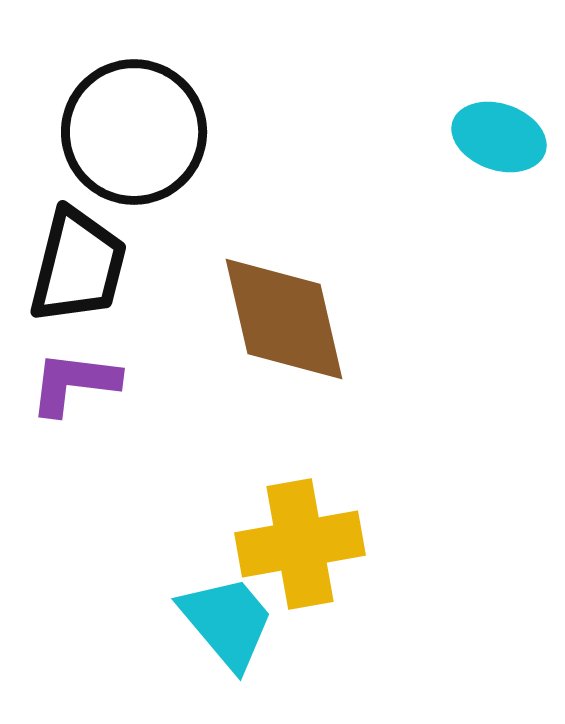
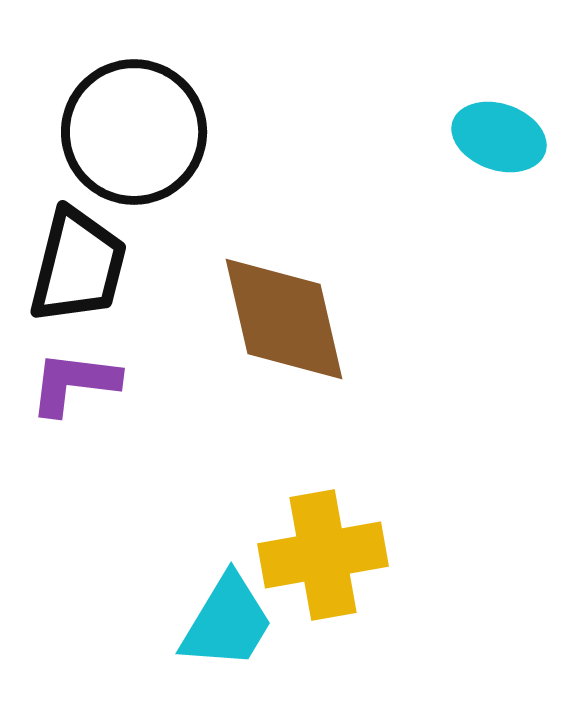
yellow cross: moved 23 px right, 11 px down
cyan trapezoid: rotated 71 degrees clockwise
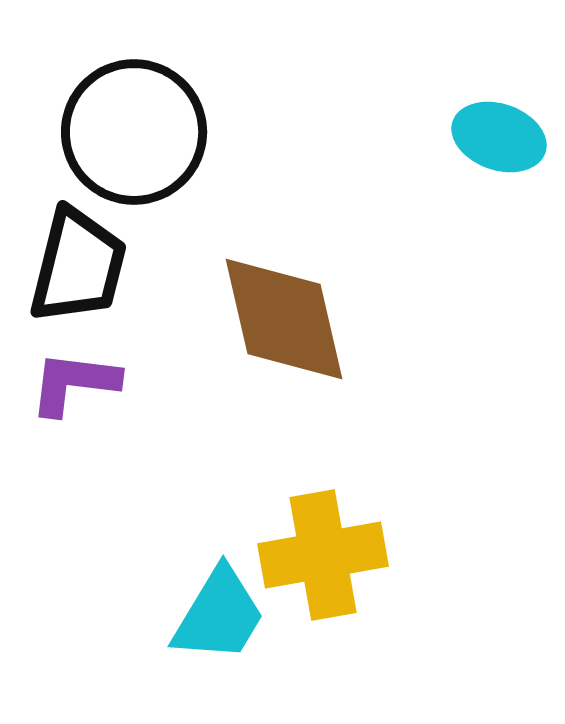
cyan trapezoid: moved 8 px left, 7 px up
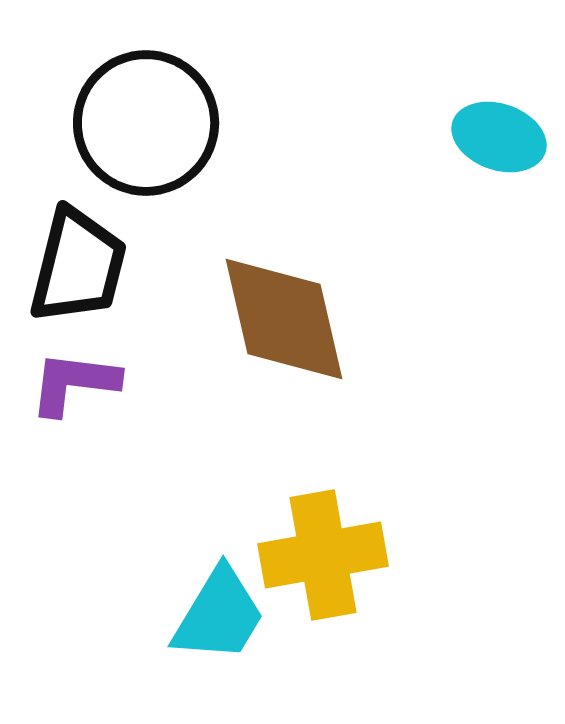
black circle: moved 12 px right, 9 px up
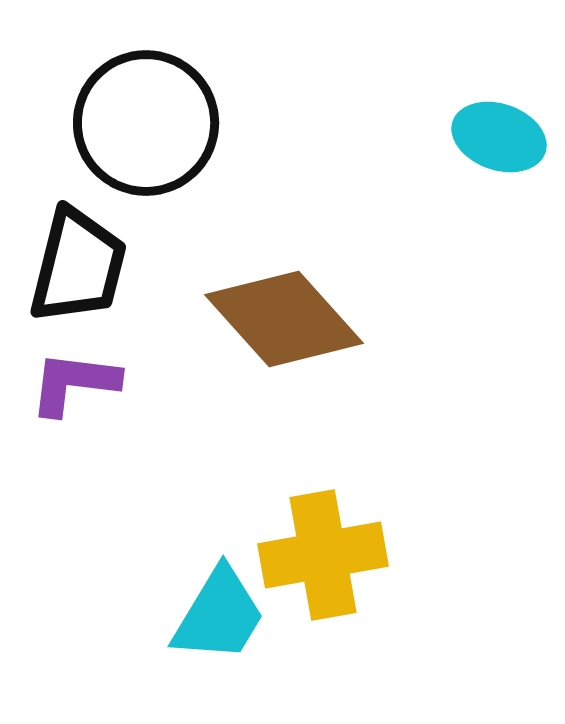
brown diamond: rotated 29 degrees counterclockwise
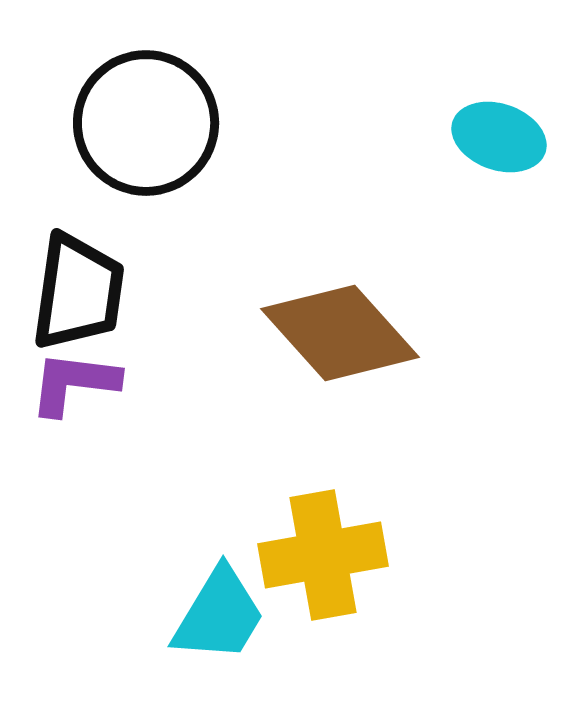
black trapezoid: moved 26 px down; rotated 6 degrees counterclockwise
brown diamond: moved 56 px right, 14 px down
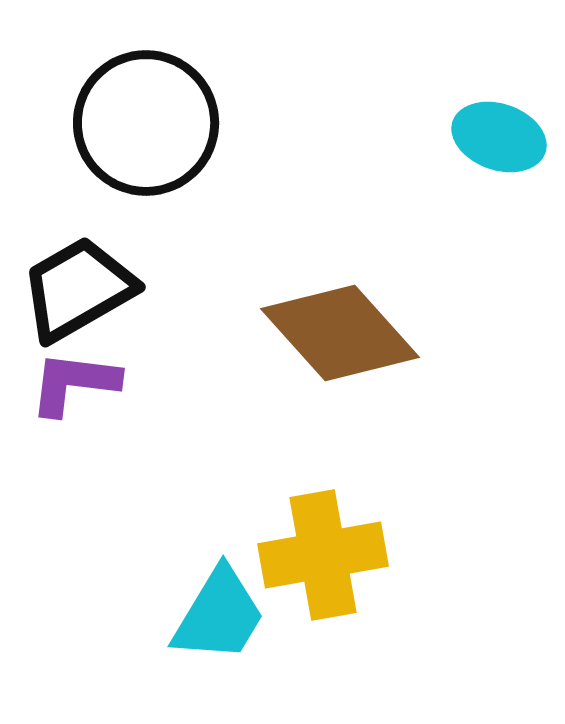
black trapezoid: moved 3 px up; rotated 128 degrees counterclockwise
